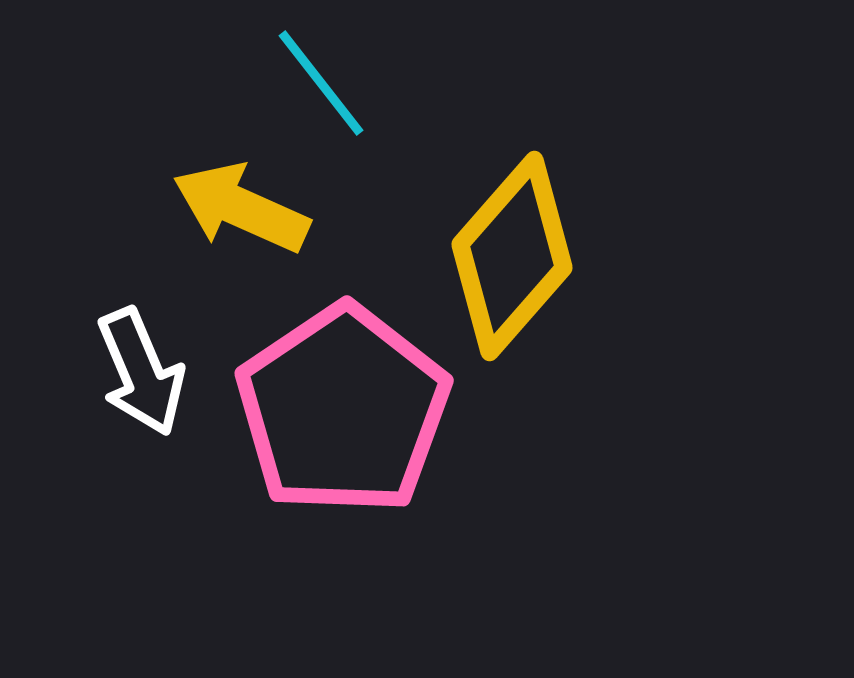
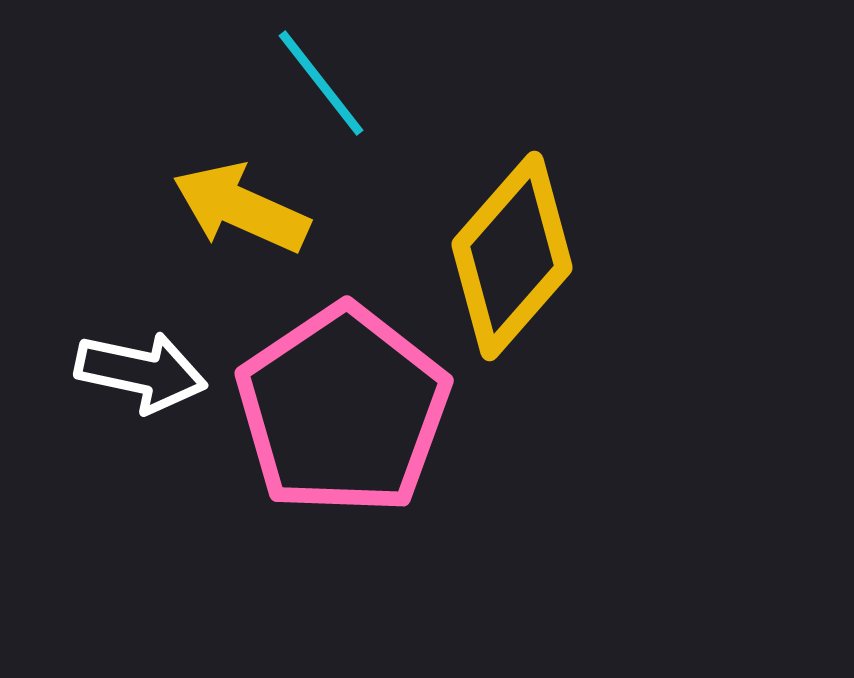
white arrow: rotated 55 degrees counterclockwise
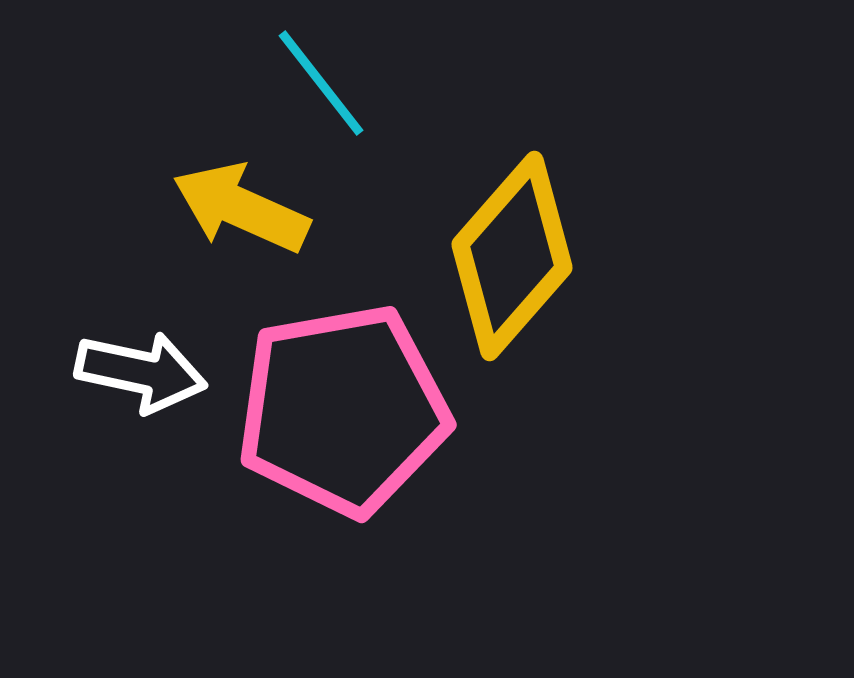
pink pentagon: rotated 24 degrees clockwise
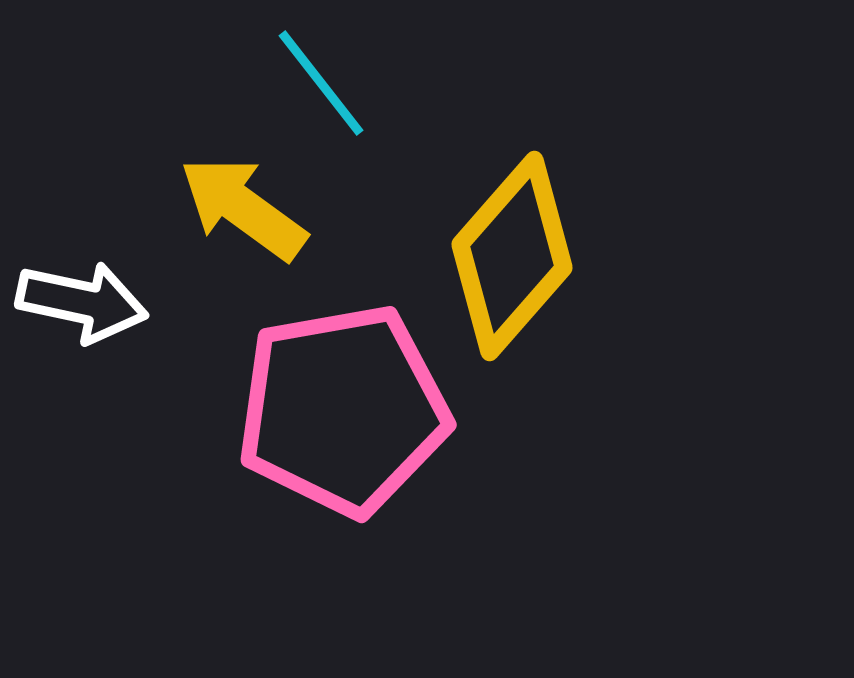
yellow arrow: moved 2 px right; rotated 12 degrees clockwise
white arrow: moved 59 px left, 70 px up
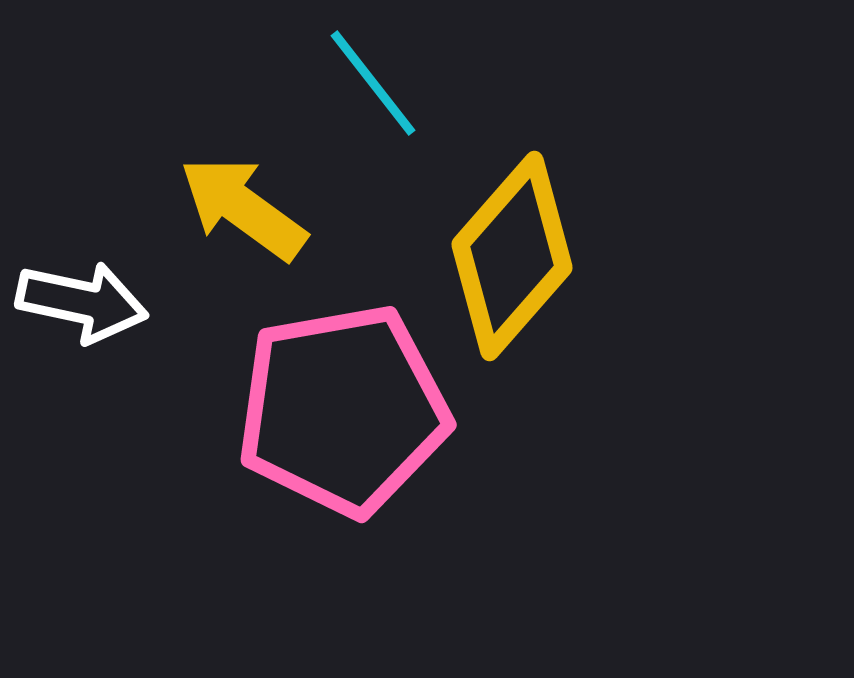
cyan line: moved 52 px right
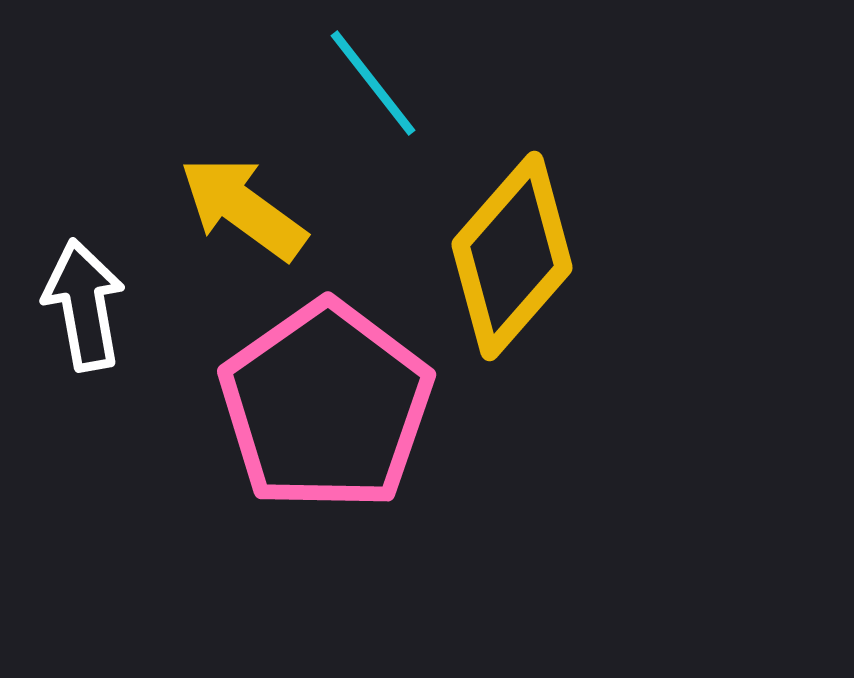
white arrow: moved 2 px right, 3 px down; rotated 112 degrees counterclockwise
pink pentagon: moved 17 px left, 4 px up; rotated 25 degrees counterclockwise
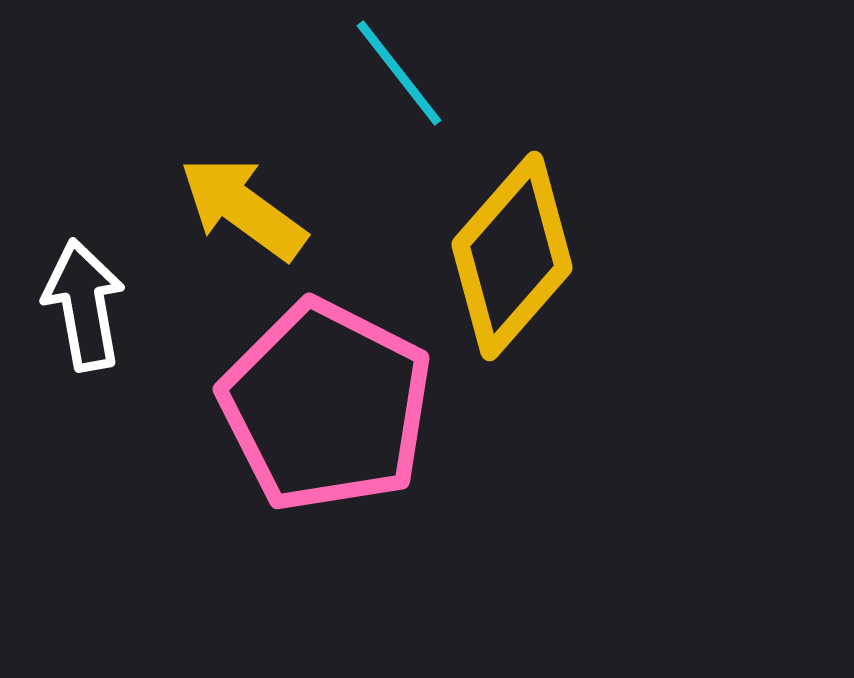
cyan line: moved 26 px right, 10 px up
pink pentagon: rotated 10 degrees counterclockwise
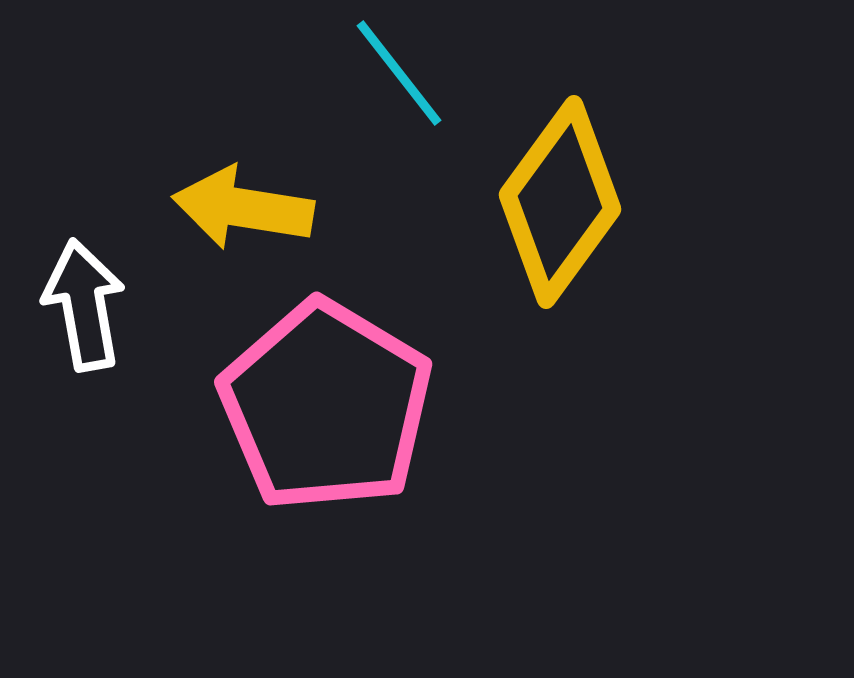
yellow arrow: rotated 27 degrees counterclockwise
yellow diamond: moved 48 px right, 54 px up; rotated 5 degrees counterclockwise
pink pentagon: rotated 4 degrees clockwise
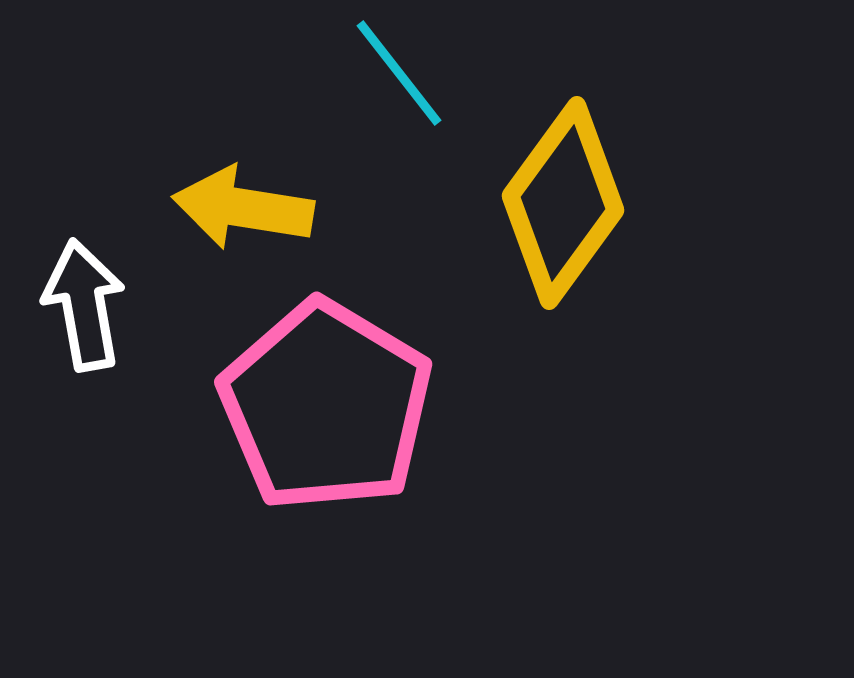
yellow diamond: moved 3 px right, 1 px down
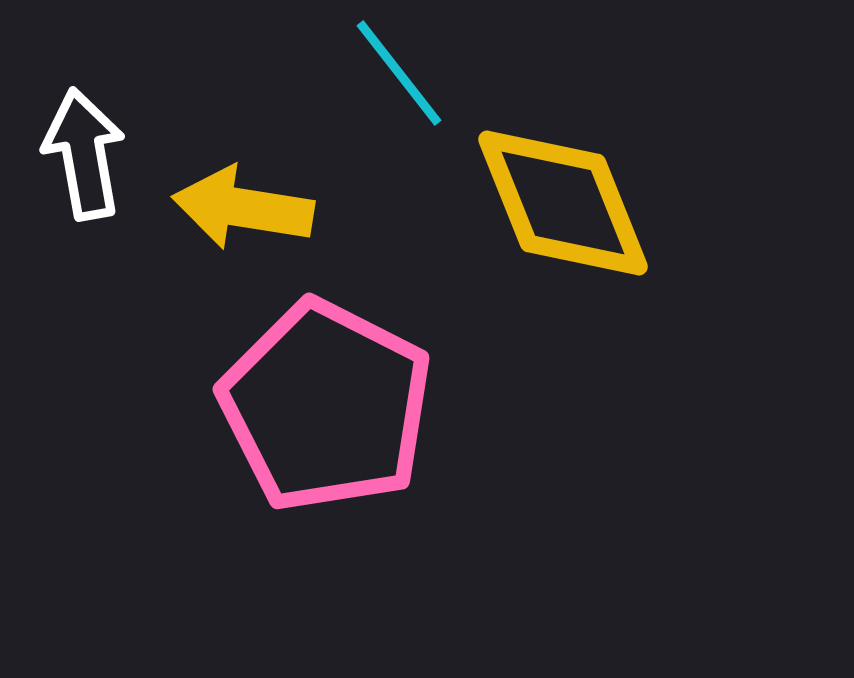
yellow diamond: rotated 58 degrees counterclockwise
white arrow: moved 151 px up
pink pentagon: rotated 4 degrees counterclockwise
